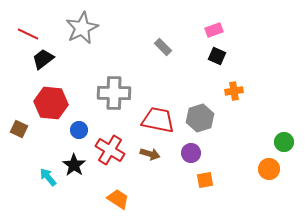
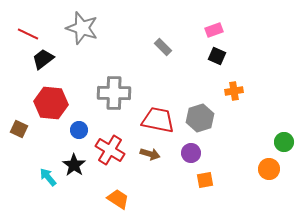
gray star: rotated 28 degrees counterclockwise
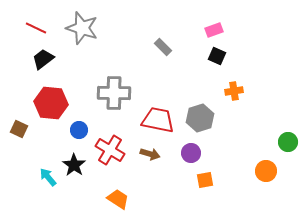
red line: moved 8 px right, 6 px up
green circle: moved 4 px right
orange circle: moved 3 px left, 2 px down
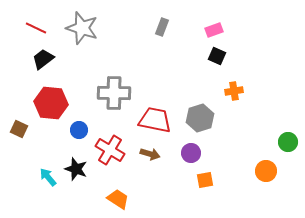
gray rectangle: moved 1 px left, 20 px up; rotated 66 degrees clockwise
red trapezoid: moved 3 px left
black star: moved 2 px right, 4 px down; rotated 15 degrees counterclockwise
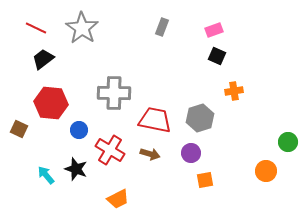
gray star: rotated 16 degrees clockwise
cyan arrow: moved 2 px left, 2 px up
orange trapezoid: rotated 120 degrees clockwise
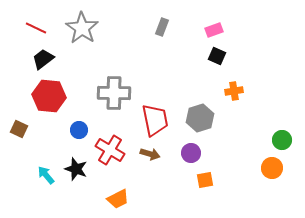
red hexagon: moved 2 px left, 7 px up
red trapezoid: rotated 68 degrees clockwise
green circle: moved 6 px left, 2 px up
orange circle: moved 6 px right, 3 px up
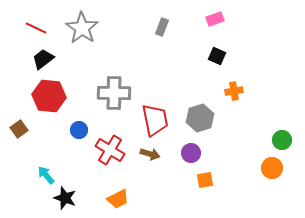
pink rectangle: moved 1 px right, 11 px up
brown square: rotated 30 degrees clockwise
black star: moved 11 px left, 29 px down
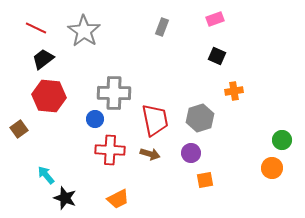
gray star: moved 2 px right, 3 px down
blue circle: moved 16 px right, 11 px up
red cross: rotated 28 degrees counterclockwise
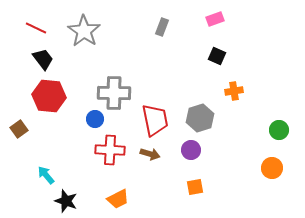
black trapezoid: rotated 90 degrees clockwise
green circle: moved 3 px left, 10 px up
purple circle: moved 3 px up
orange square: moved 10 px left, 7 px down
black star: moved 1 px right, 3 px down
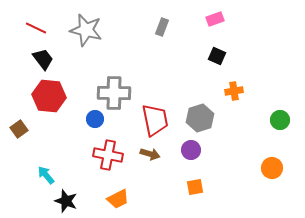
gray star: moved 2 px right, 1 px up; rotated 20 degrees counterclockwise
green circle: moved 1 px right, 10 px up
red cross: moved 2 px left, 5 px down; rotated 8 degrees clockwise
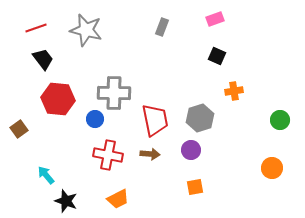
red line: rotated 45 degrees counterclockwise
red hexagon: moved 9 px right, 3 px down
brown arrow: rotated 12 degrees counterclockwise
